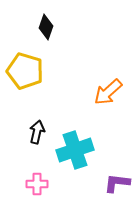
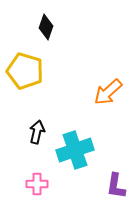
purple L-shape: moved 1 px left, 3 px down; rotated 88 degrees counterclockwise
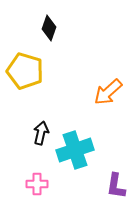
black diamond: moved 3 px right, 1 px down
black arrow: moved 4 px right, 1 px down
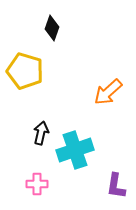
black diamond: moved 3 px right
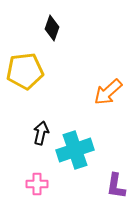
yellow pentagon: rotated 24 degrees counterclockwise
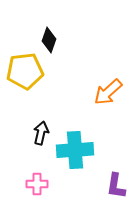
black diamond: moved 3 px left, 12 px down
cyan cross: rotated 15 degrees clockwise
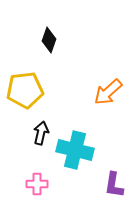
yellow pentagon: moved 19 px down
cyan cross: rotated 18 degrees clockwise
purple L-shape: moved 2 px left, 1 px up
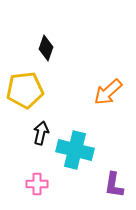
black diamond: moved 3 px left, 8 px down
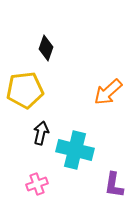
pink cross: rotated 20 degrees counterclockwise
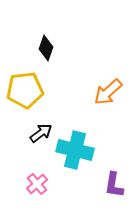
black arrow: rotated 40 degrees clockwise
pink cross: rotated 20 degrees counterclockwise
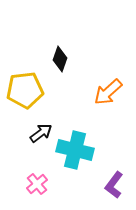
black diamond: moved 14 px right, 11 px down
purple L-shape: rotated 28 degrees clockwise
